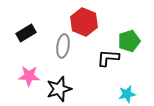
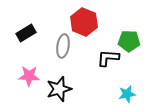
green pentagon: rotated 20 degrees clockwise
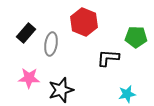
black rectangle: rotated 18 degrees counterclockwise
green pentagon: moved 7 px right, 4 px up
gray ellipse: moved 12 px left, 2 px up
pink star: moved 2 px down
black star: moved 2 px right, 1 px down
